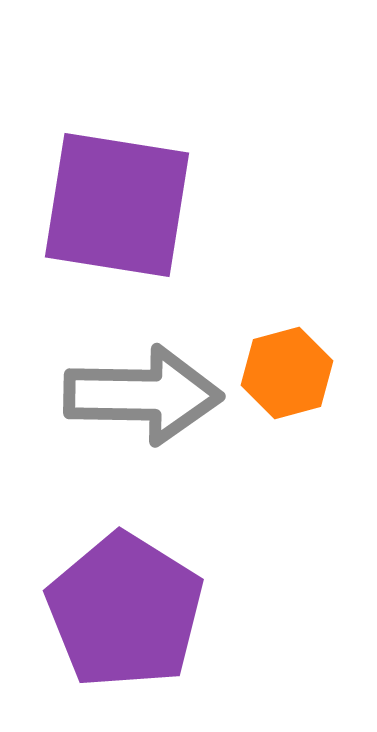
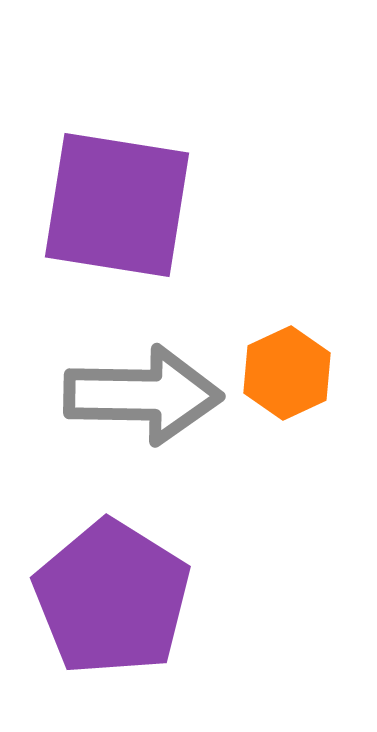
orange hexagon: rotated 10 degrees counterclockwise
purple pentagon: moved 13 px left, 13 px up
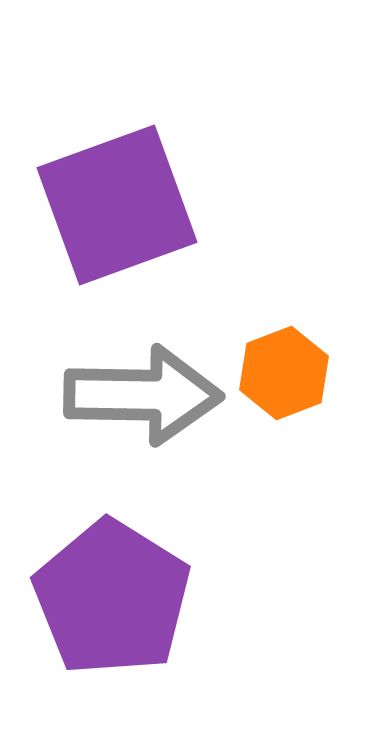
purple square: rotated 29 degrees counterclockwise
orange hexagon: moved 3 px left; rotated 4 degrees clockwise
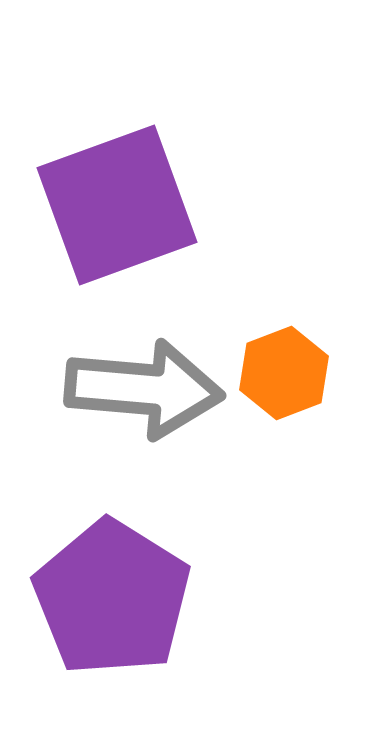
gray arrow: moved 1 px right, 6 px up; rotated 4 degrees clockwise
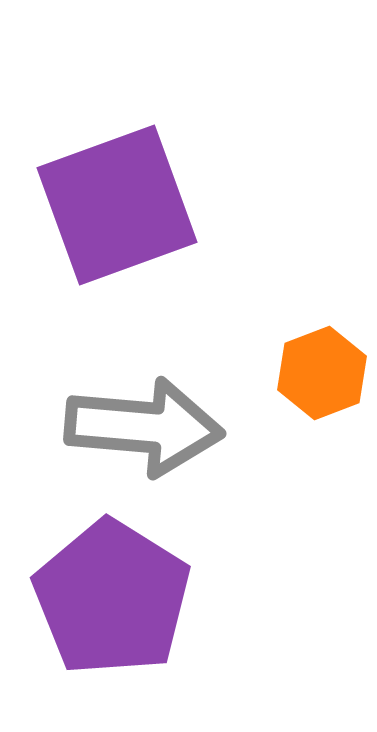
orange hexagon: moved 38 px right
gray arrow: moved 38 px down
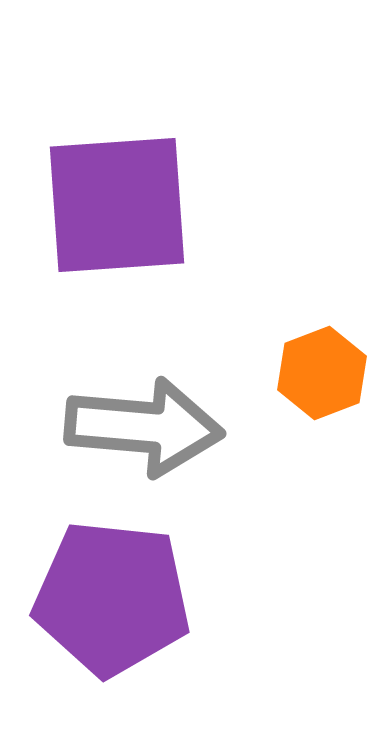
purple square: rotated 16 degrees clockwise
purple pentagon: rotated 26 degrees counterclockwise
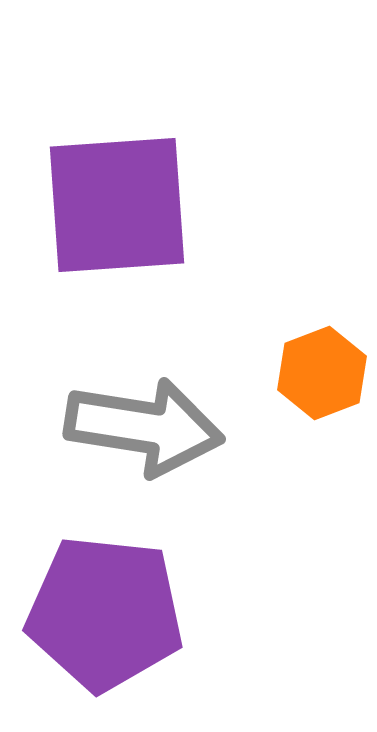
gray arrow: rotated 4 degrees clockwise
purple pentagon: moved 7 px left, 15 px down
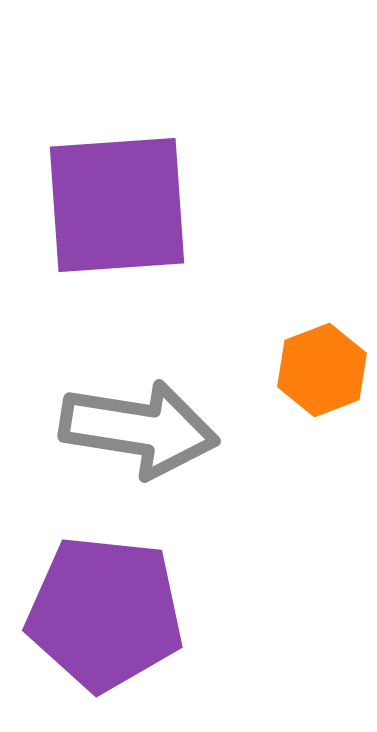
orange hexagon: moved 3 px up
gray arrow: moved 5 px left, 2 px down
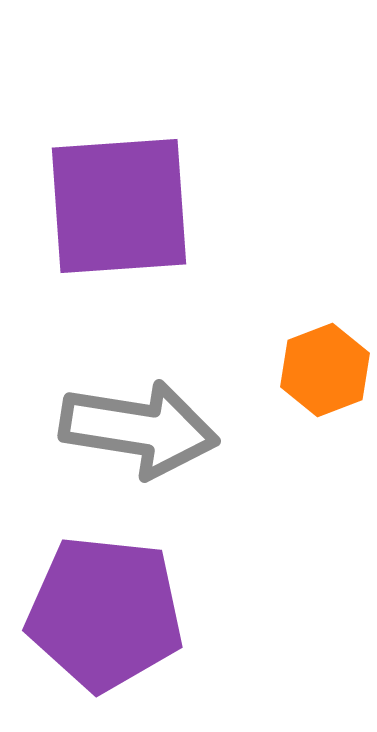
purple square: moved 2 px right, 1 px down
orange hexagon: moved 3 px right
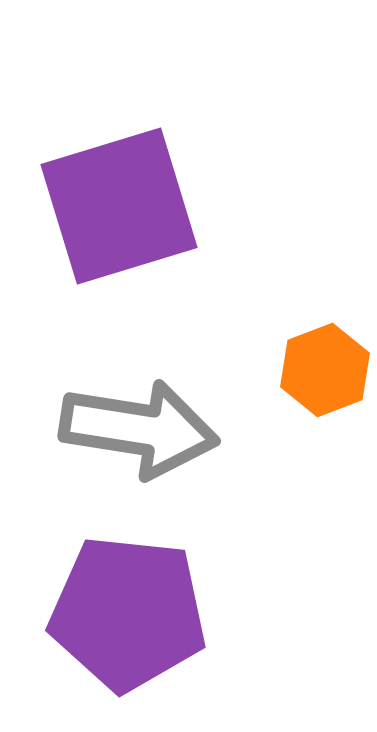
purple square: rotated 13 degrees counterclockwise
purple pentagon: moved 23 px right
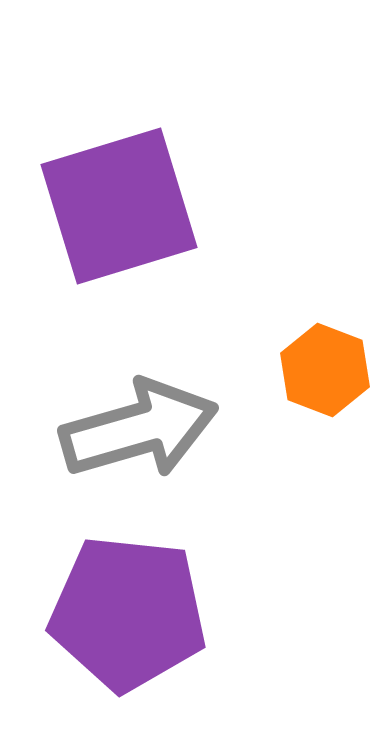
orange hexagon: rotated 18 degrees counterclockwise
gray arrow: rotated 25 degrees counterclockwise
